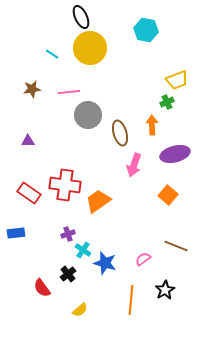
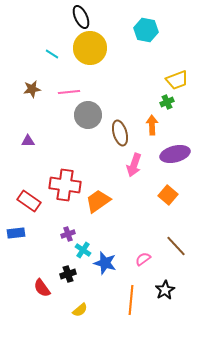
red rectangle: moved 8 px down
brown line: rotated 25 degrees clockwise
black cross: rotated 21 degrees clockwise
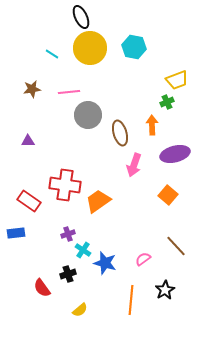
cyan hexagon: moved 12 px left, 17 px down
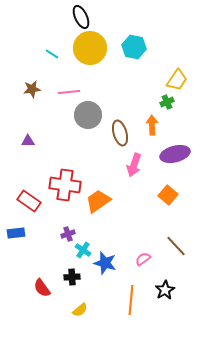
yellow trapezoid: rotated 35 degrees counterclockwise
black cross: moved 4 px right, 3 px down; rotated 14 degrees clockwise
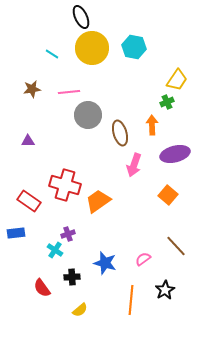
yellow circle: moved 2 px right
red cross: rotated 8 degrees clockwise
cyan cross: moved 28 px left
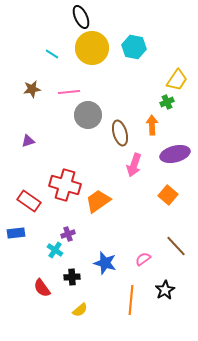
purple triangle: rotated 16 degrees counterclockwise
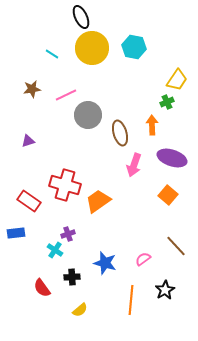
pink line: moved 3 px left, 3 px down; rotated 20 degrees counterclockwise
purple ellipse: moved 3 px left, 4 px down; rotated 32 degrees clockwise
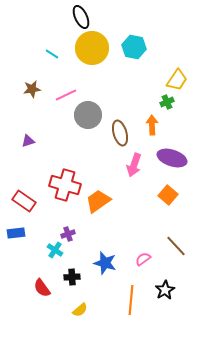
red rectangle: moved 5 px left
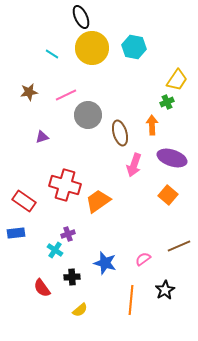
brown star: moved 3 px left, 3 px down
purple triangle: moved 14 px right, 4 px up
brown line: moved 3 px right; rotated 70 degrees counterclockwise
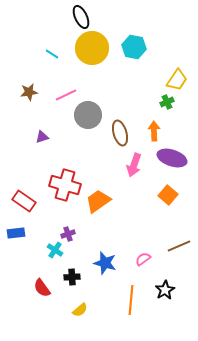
orange arrow: moved 2 px right, 6 px down
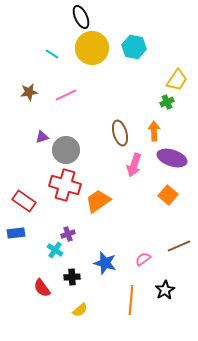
gray circle: moved 22 px left, 35 px down
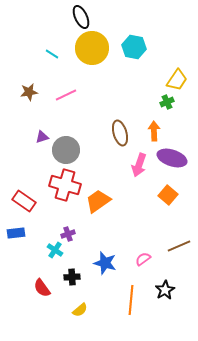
pink arrow: moved 5 px right
